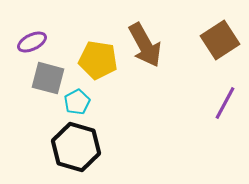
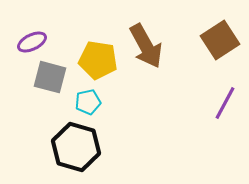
brown arrow: moved 1 px right, 1 px down
gray square: moved 2 px right, 1 px up
cyan pentagon: moved 11 px right; rotated 15 degrees clockwise
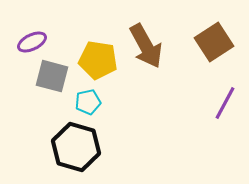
brown square: moved 6 px left, 2 px down
gray square: moved 2 px right, 1 px up
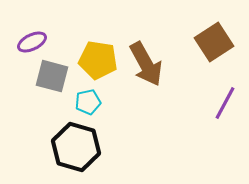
brown arrow: moved 18 px down
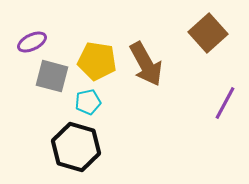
brown square: moved 6 px left, 9 px up; rotated 9 degrees counterclockwise
yellow pentagon: moved 1 px left, 1 px down
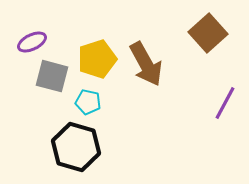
yellow pentagon: moved 2 px up; rotated 27 degrees counterclockwise
cyan pentagon: rotated 25 degrees clockwise
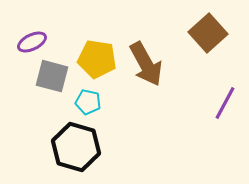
yellow pentagon: rotated 27 degrees clockwise
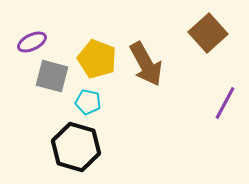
yellow pentagon: rotated 12 degrees clockwise
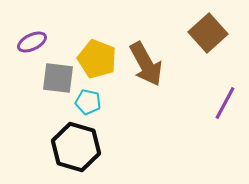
gray square: moved 6 px right, 2 px down; rotated 8 degrees counterclockwise
